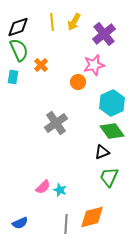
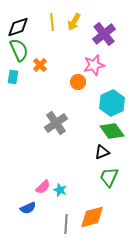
orange cross: moved 1 px left
blue semicircle: moved 8 px right, 15 px up
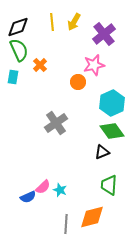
green trapezoid: moved 8 px down; rotated 20 degrees counterclockwise
blue semicircle: moved 11 px up
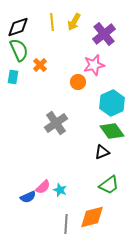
green trapezoid: rotated 130 degrees counterclockwise
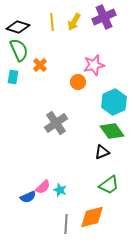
black diamond: rotated 35 degrees clockwise
purple cross: moved 17 px up; rotated 15 degrees clockwise
cyan hexagon: moved 2 px right, 1 px up
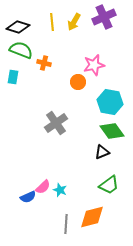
green semicircle: moved 2 px right; rotated 45 degrees counterclockwise
orange cross: moved 4 px right, 2 px up; rotated 32 degrees counterclockwise
cyan hexagon: moved 4 px left; rotated 25 degrees counterclockwise
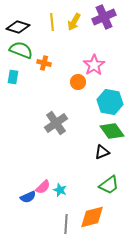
pink star: rotated 20 degrees counterclockwise
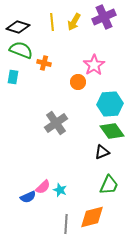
cyan hexagon: moved 2 px down; rotated 15 degrees counterclockwise
green trapezoid: rotated 30 degrees counterclockwise
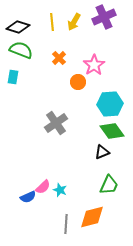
orange cross: moved 15 px right, 5 px up; rotated 32 degrees clockwise
